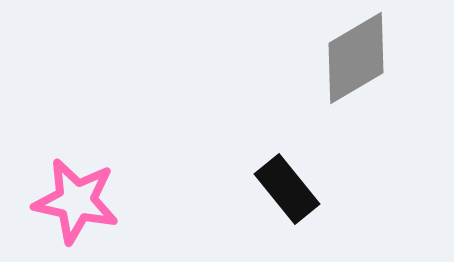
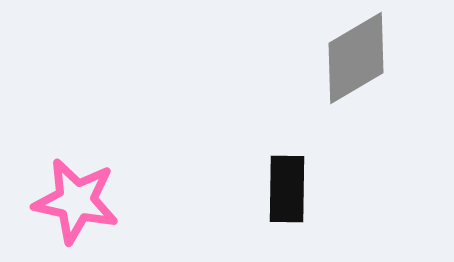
black rectangle: rotated 40 degrees clockwise
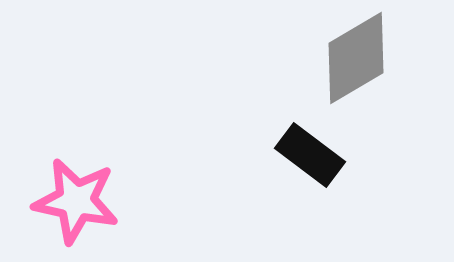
black rectangle: moved 23 px right, 34 px up; rotated 54 degrees counterclockwise
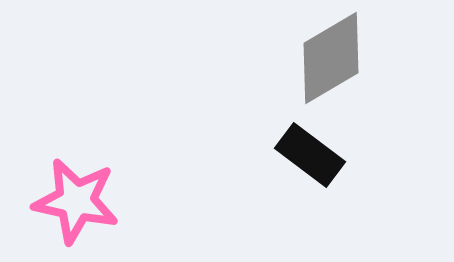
gray diamond: moved 25 px left
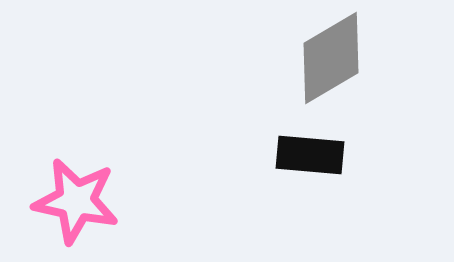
black rectangle: rotated 32 degrees counterclockwise
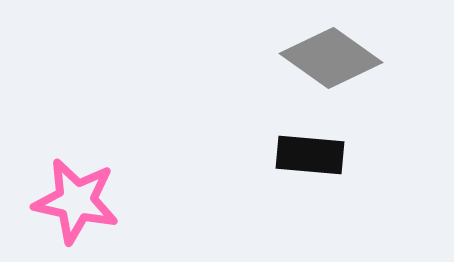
gray diamond: rotated 66 degrees clockwise
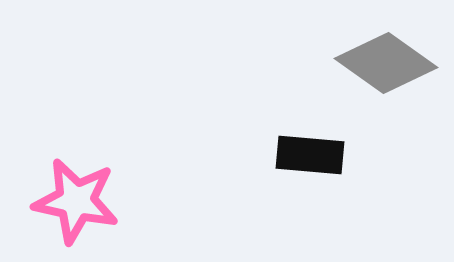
gray diamond: moved 55 px right, 5 px down
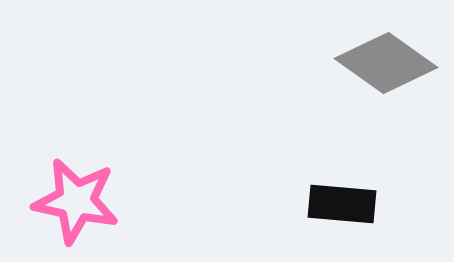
black rectangle: moved 32 px right, 49 px down
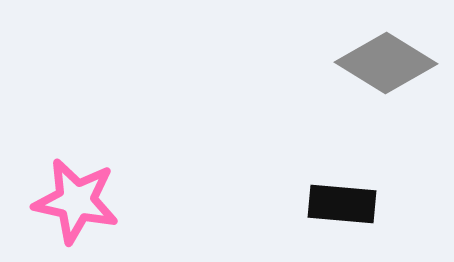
gray diamond: rotated 4 degrees counterclockwise
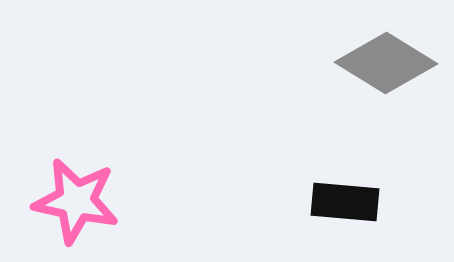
black rectangle: moved 3 px right, 2 px up
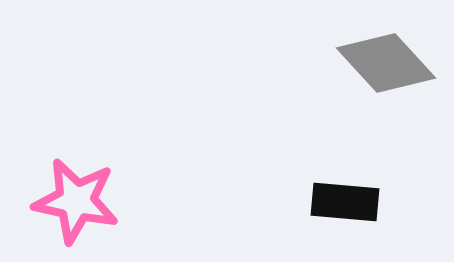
gray diamond: rotated 16 degrees clockwise
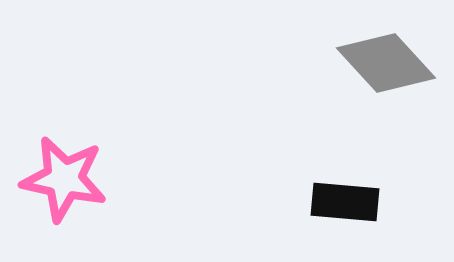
pink star: moved 12 px left, 22 px up
